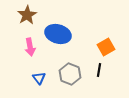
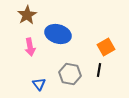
gray hexagon: rotated 10 degrees counterclockwise
blue triangle: moved 6 px down
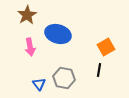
gray hexagon: moved 6 px left, 4 px down
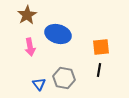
orange square: moved 5 px left; rotated 24 degrees clockwise
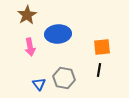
blue ellipse: rotated 20 degrees counterclockwise
orange square: moved 1 px right
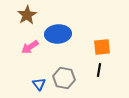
pink arrow: rotated 66 degrees clockwise
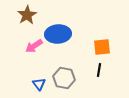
pink arrow: moved 4 px right, 1 px up
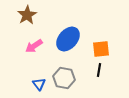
blue ellipse: moved 10 px right, 5 px down; rotated 45 degrees counterclockwise
orange square: moved 1 px left, 2 px down
